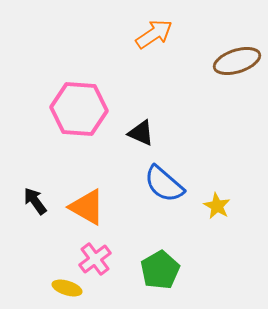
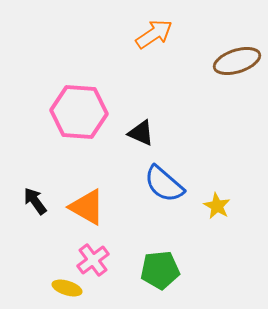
pink hexagon: moved 3 px down
pink cross: moved 2 px left, 1 px down
green pentagon: rotated 24 degrees clockwise
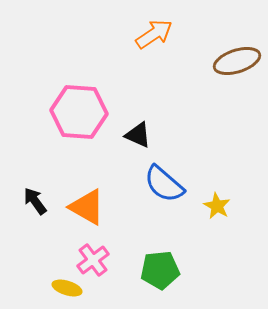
black triangle: moved 3 px left, 2 px down
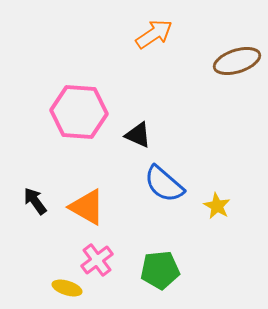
pink cross: moved 4 px right
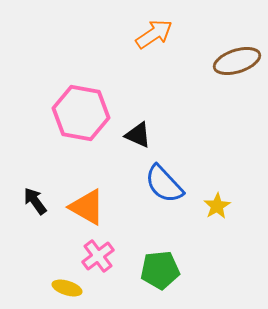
pink hexagon: moved 2 px right, 1 px down; rotated 6 degrees clockwise
blue semicircle: rotated 6 degrees clockwise
yellow star: rotated 12 degrees clockwise
pink cross: moved 1 px right, 4 px up
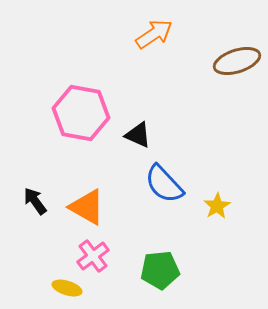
pink cross: moved 5 px left
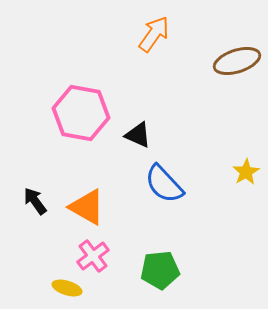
orange arrow: rotated 21 degrees counterclockwise
yellow star: moved 29 px right, 34 px up
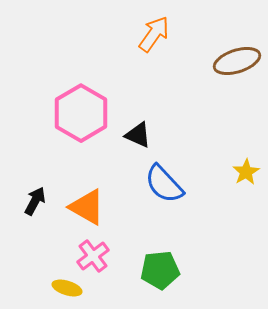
pink hexagon: rotated 20 degrees clockwise
black arrow: rotated 64 degrees clockwise
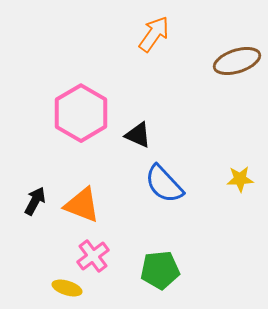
yellow star: moved 6 px left, 7 px down; rotated 28 degrees clockwise
orange triangle: moved 5 px left, 2 px up; rotated 9 degrees counterclockwise
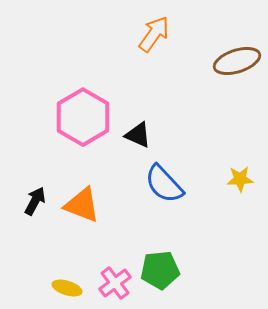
pink hexagon: moved 2 px right, 4 px down
pink cross: moved 22 px right, 27 px down
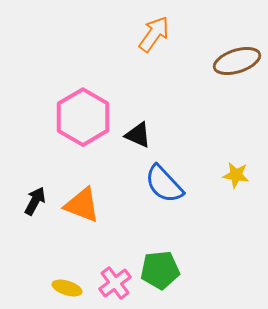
yellow star: moved 4 px left, 4 px up; rotated 12 degrees clockwise
